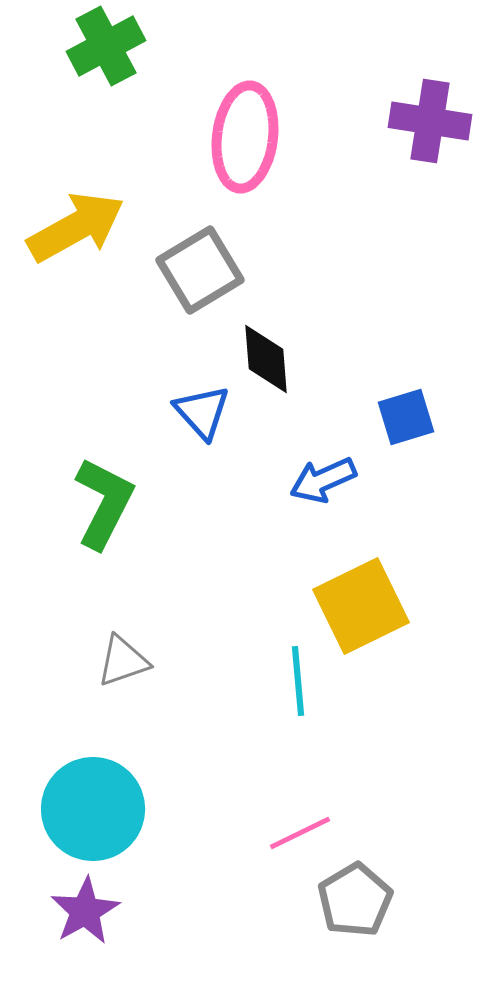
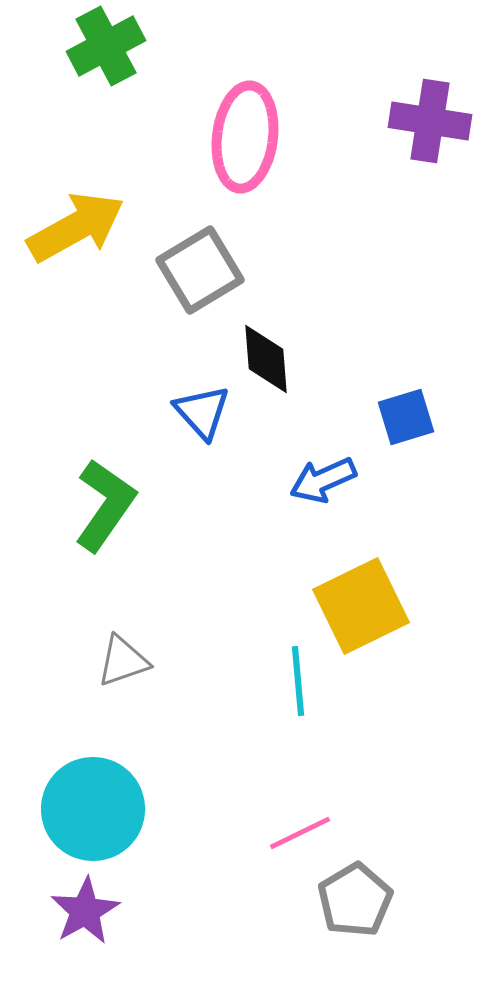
green L-shape: moved 1 px right, 2 px down; rotated 8 degrees clockwise
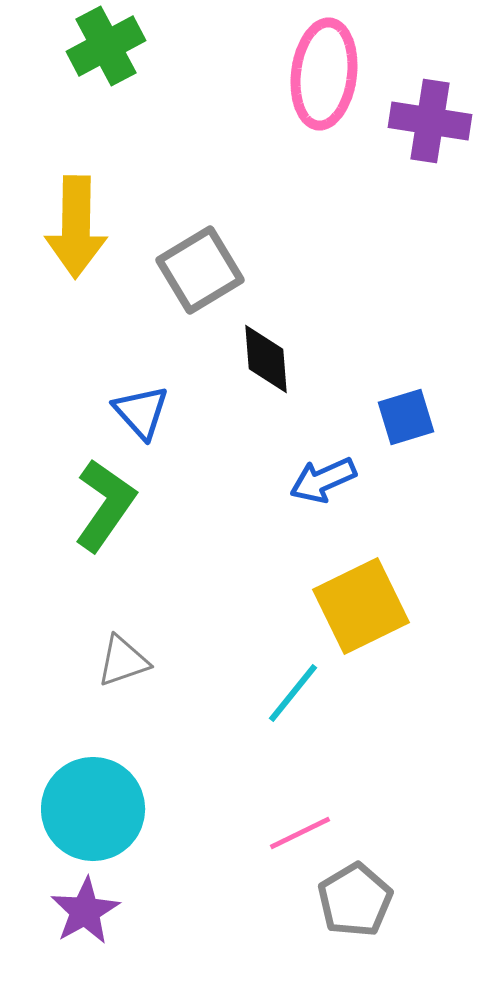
pink ellipse: moved 79 px right, 63 px up
yellow arrow: rotated 120 degrees clockwise
blue triangle: moved 61 px left
cyan line: moved 5 px left, 12 px down; rotated 44 degrees clockwise
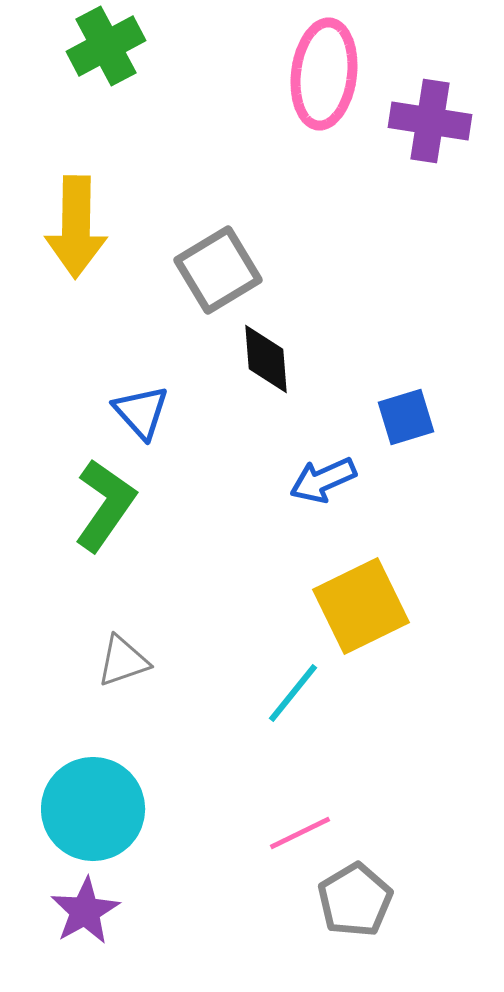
gray square: moved 18 px right
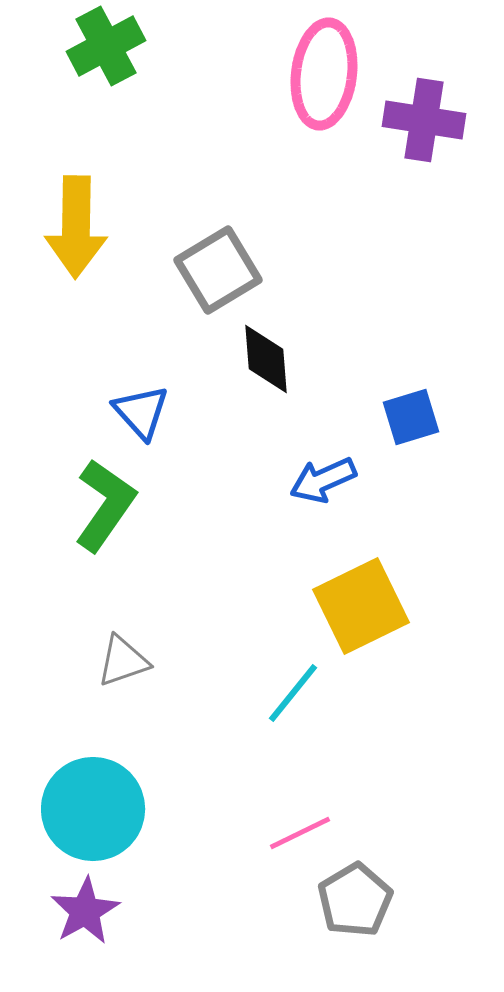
purple cross: moved 6 px left, 1 px up
blue square: moved 5 px right
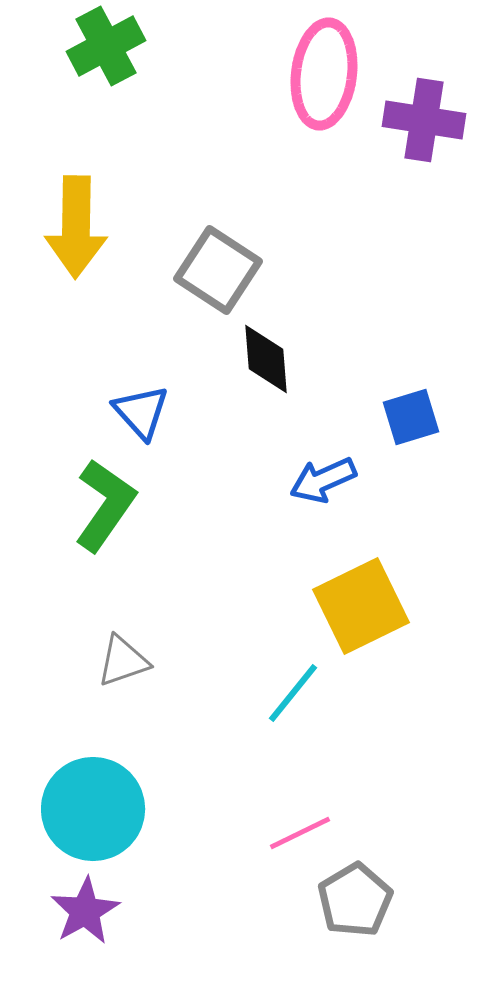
gray square: rotated 26 degrees counterclockwise
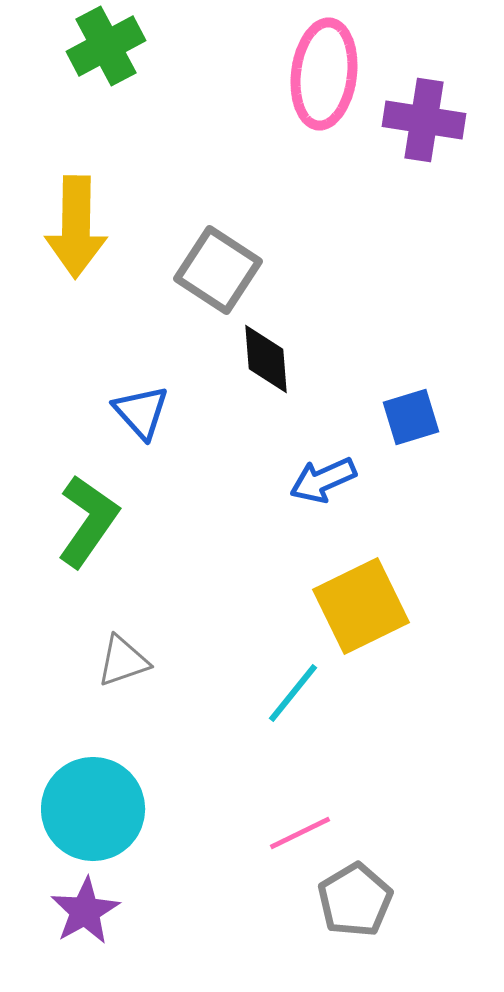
green L-shape: moved 17 px left, 16 px down
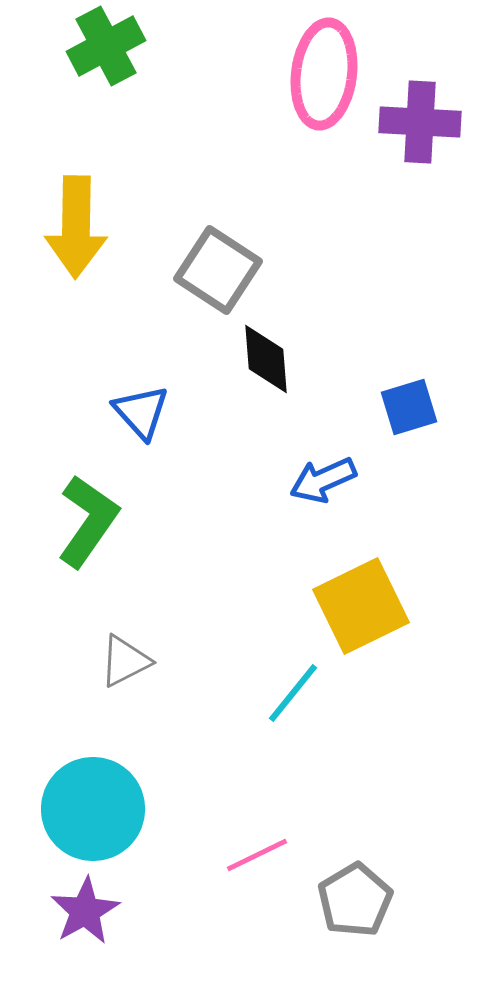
purple cross: moved 4 px left, 2 px down; rotated 6 degrees counterclockwise
blue square: moved 2 px left, 10 px up
gray triangle: moved 2 px right; rotated 8 degrees counterclockwise
pink line: moved 43 px left, 22 px down
